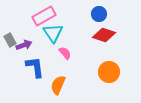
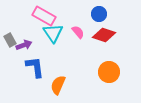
pink rectangle: rotated 60 degrees clockwise
pink semicircle: moved 13 px right, 21 px up
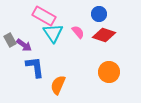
purple arrow: rotated 56 degrees clockwise
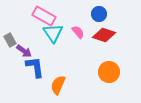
purple arrow: moved 6 px down
